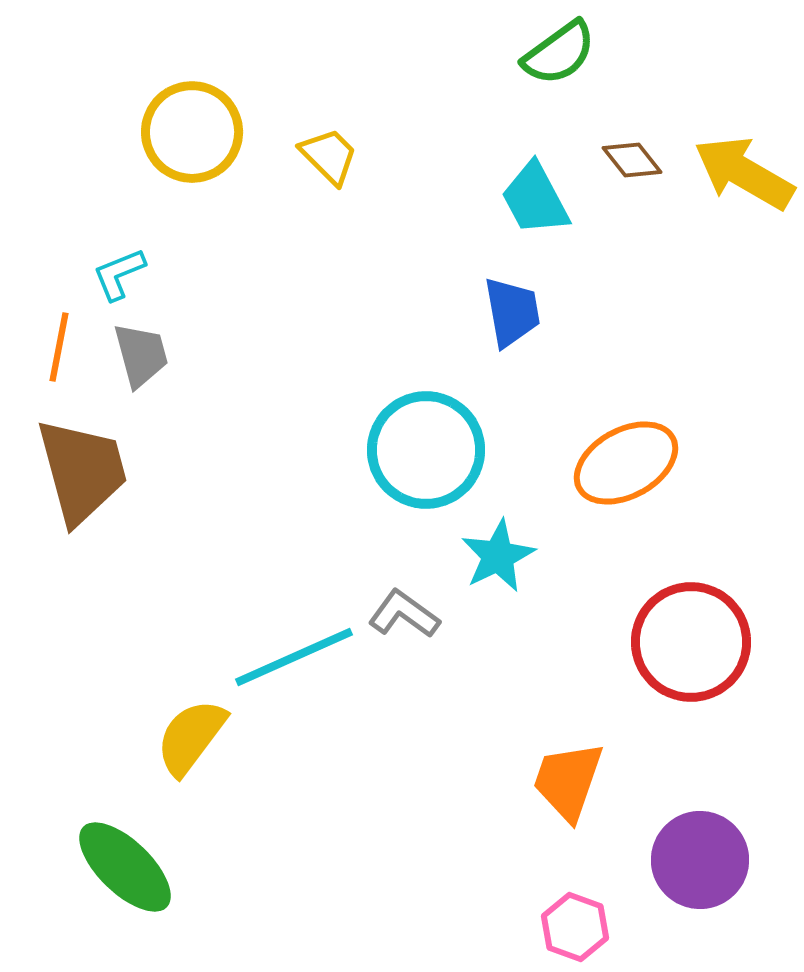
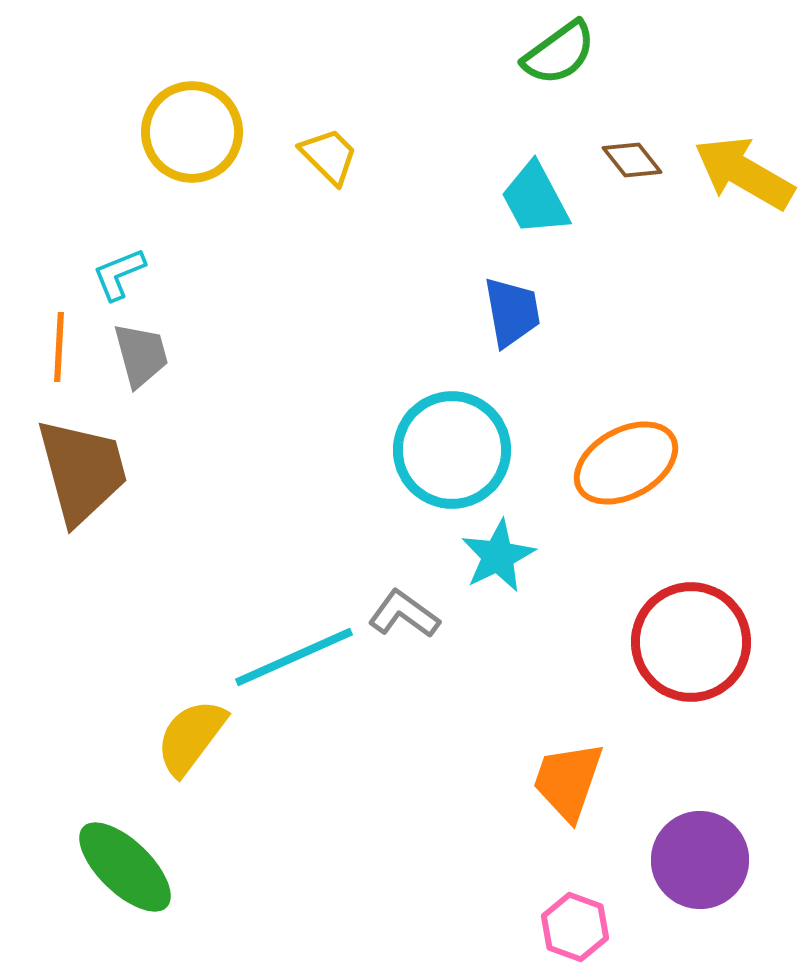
orange line: rotated 8 degrees counterclockwise
cyan circle: moved 26 px right
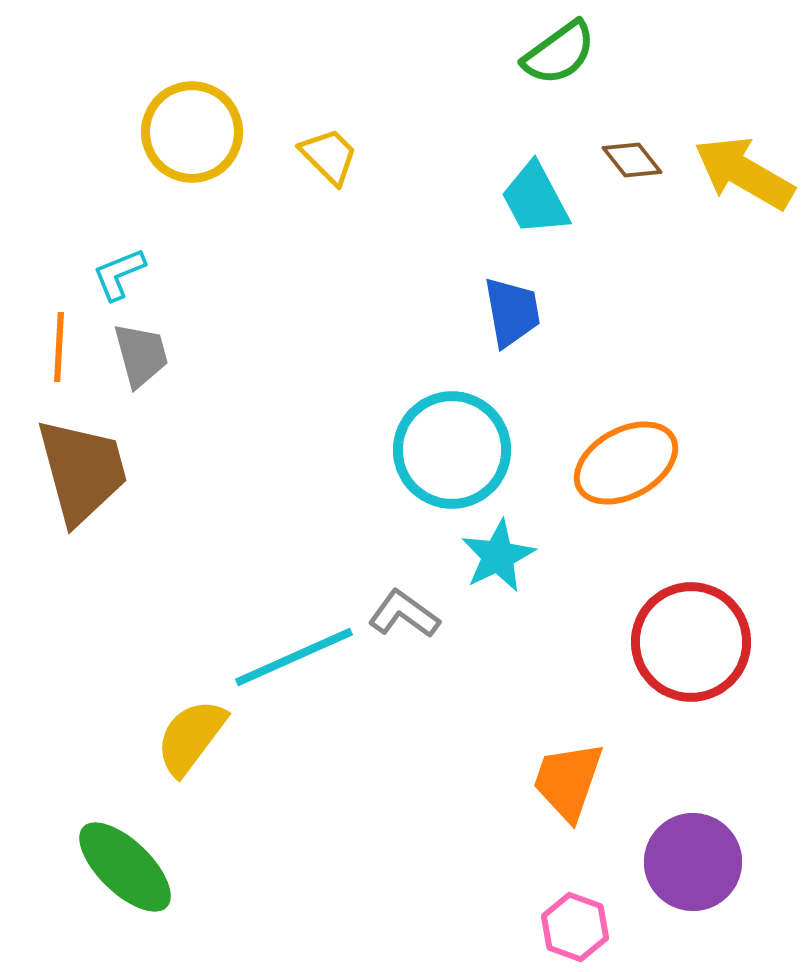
purple circle: moved 7 px left, 2 px down
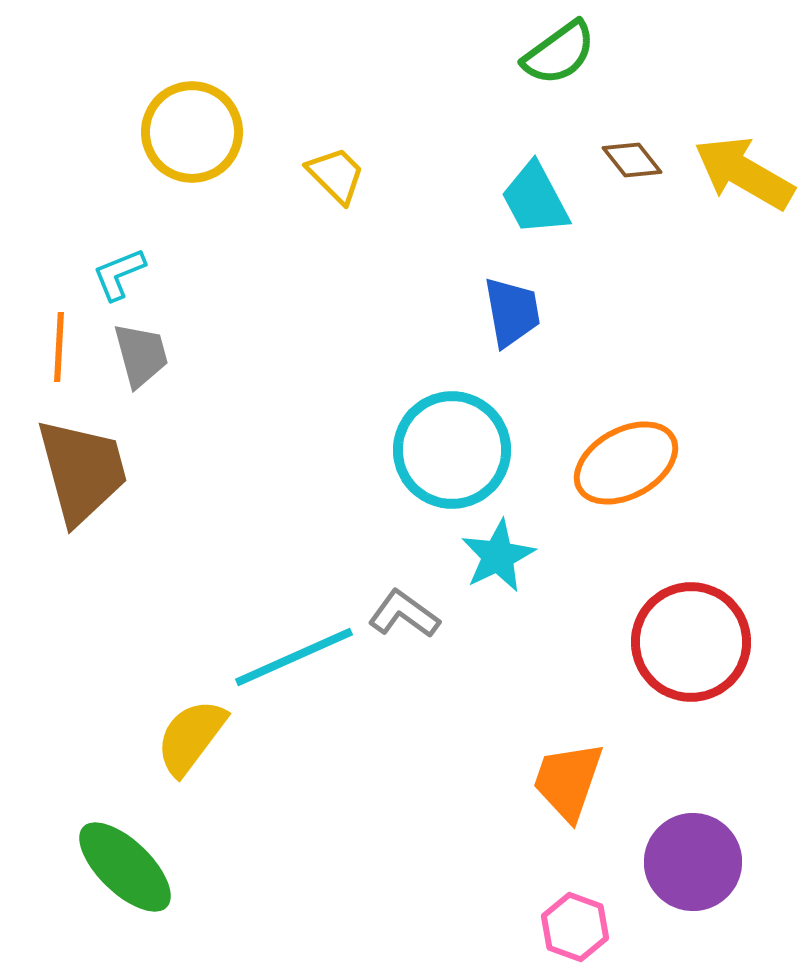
yellow trapezoid: moved 7 px right, 19 px down
